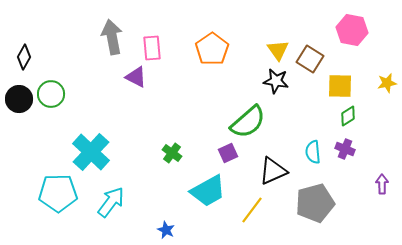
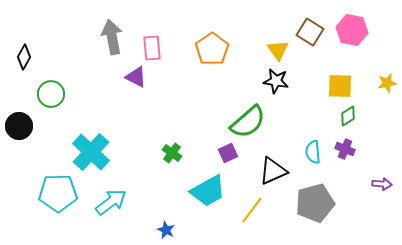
brown square: moved 27 px up
black circle: moved 27 px down
purple arrow: rotated 96 degrees clockwise
cyan arrow: rotated 16 degrees clockwise
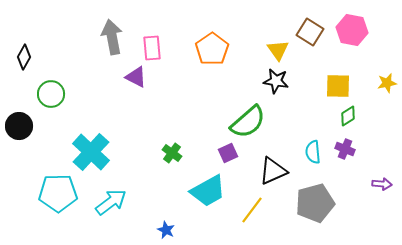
yellow square: moved 2 px left
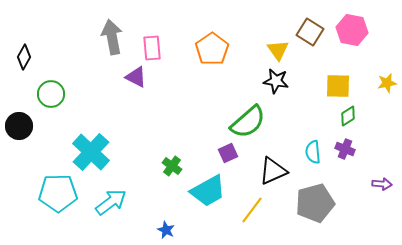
green cross: moved 13 px down
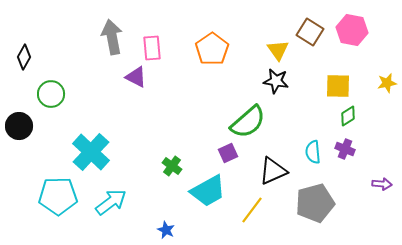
cyan pentagon: moved 3 px down
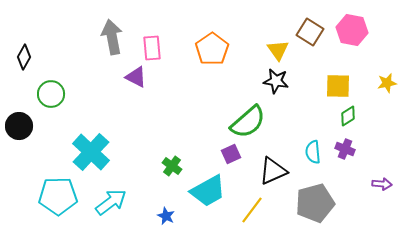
purple square: moved 3 px right, 1 px down
blue star: moved 14 px up
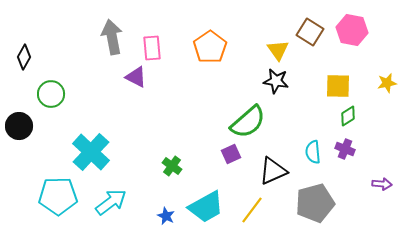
orange pentagon: moved 2 px left, 2 px up
cyan trapezoid: moved 2 px left, 16 px down
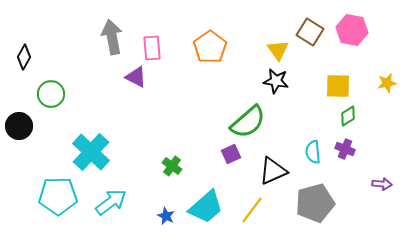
cyan trapezoid: rotated 12 degrees counterclockwise
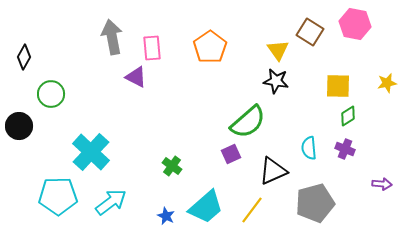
pink hexagon: moved 3 px right, 6 px up
cyan semicircle: moved 4 px left, 4 px up
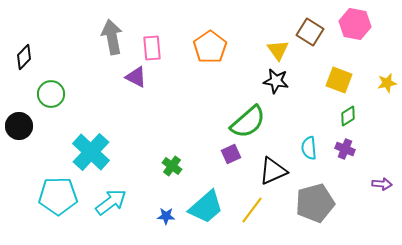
black diamond: rotated 15 degrees clockwise
yellow square: moved 1 px right, 6 px up; rotated 20 degrees clockwise
blue star: rotated 24 degrees counterclockwise
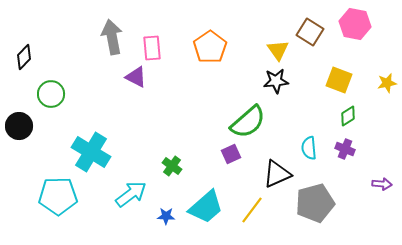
black star: rotated 15 degrees counterclockwise
cyan cross: rotated 12 degrees counterclockwise
black triangle: moved 4 px right, 3 px down
cyan arrow: moved 20 px right, 8 px up
